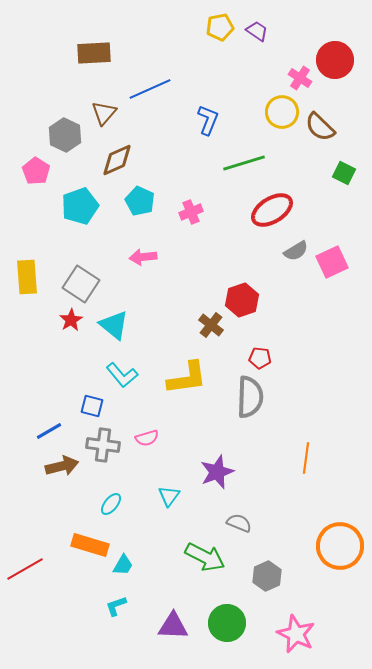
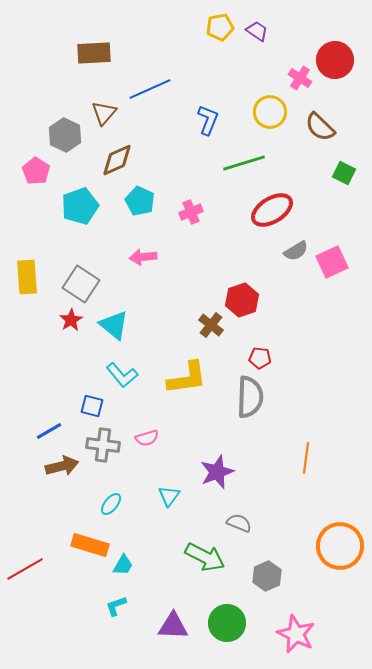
yellow circle at (282, 112): moved 12 px left
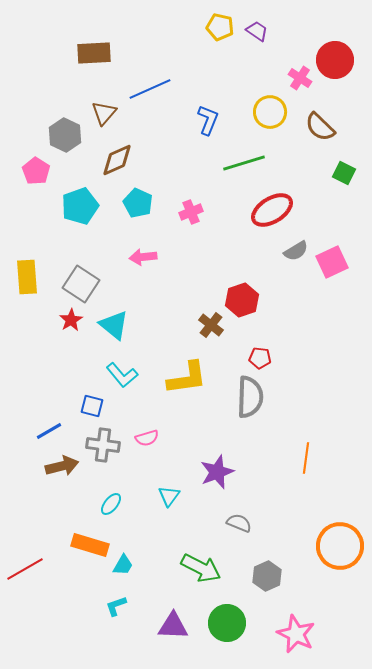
yellow pentagon at (220, 27): rotated 24 degrees clockwise
cyan pentagon at (140, 201): moved 2 px left, 2 px down
green arrow at (205, 557): moved 4 px left, 11 px down
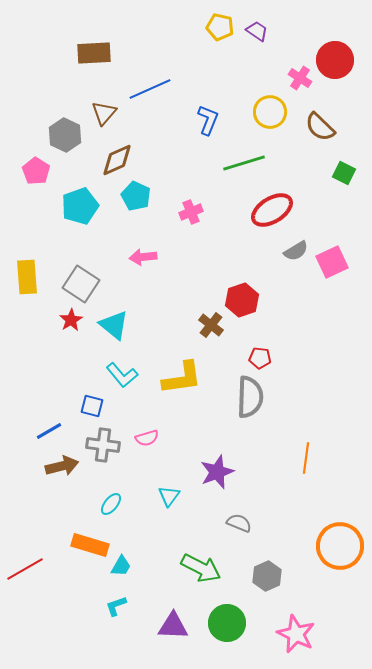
cyan pentagon at (138, 203): moved 2 px left, 7 px up
yellow L-shape at (187, 378): moved 5 px left
cyan trapezoid at (123, 565): moved 2 px left, 1 px down
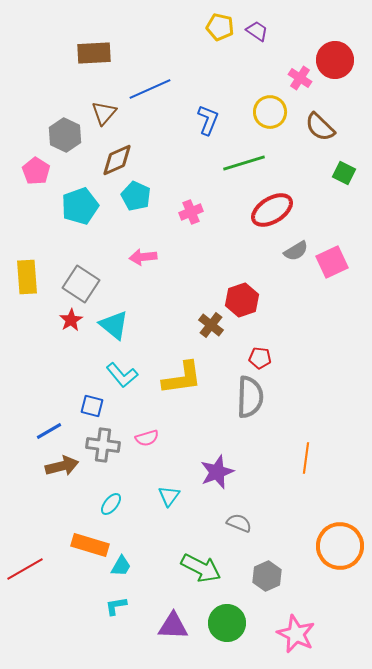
cyan L-shape at (116, 606): rotated 10 degrees clockwise
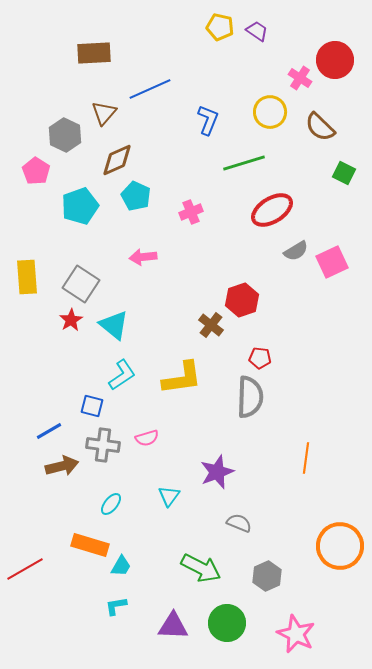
cyan L-shape at (122, 375): rotated 84 degrees counterclockwise
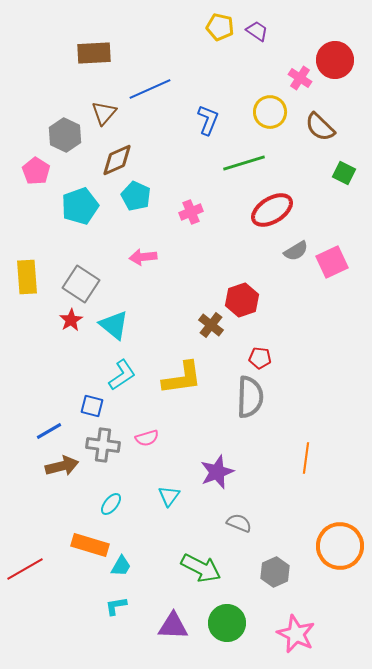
gray hexagon at (267, 576): moved 8 px right, 4 px up
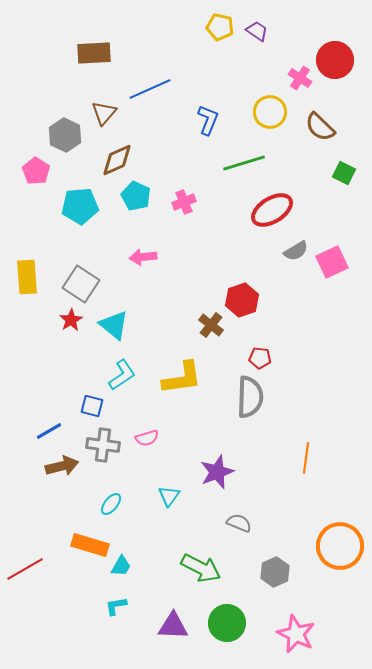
cyan pentagon at (80, 206): rotated 15 degrees clockwise
pink cross at (191, 212): moved 7 px left, 10 px up
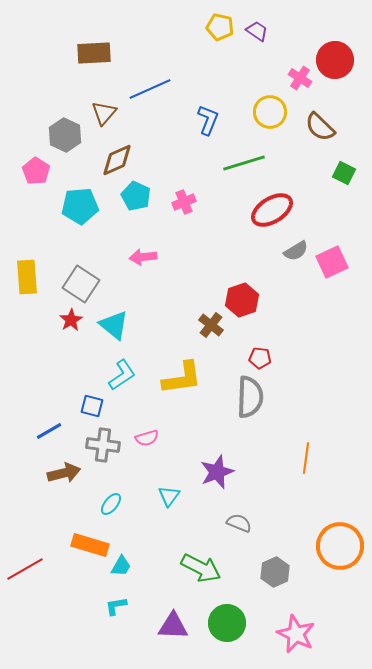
brown arrow at (62, 466): moved 2 px right, 7 px down
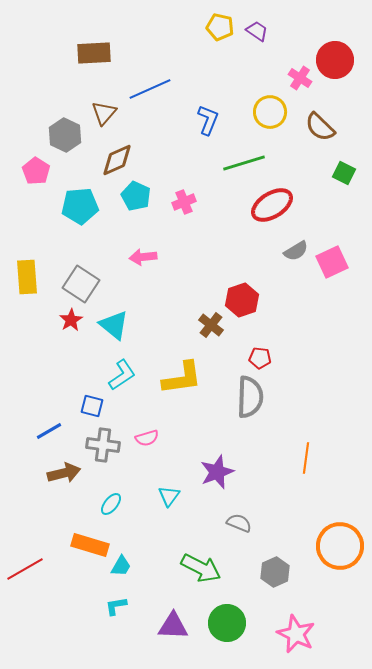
red ellipse at (272, 210): moved 5 px up
